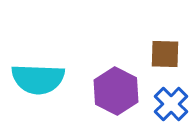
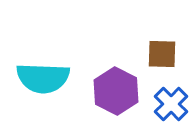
brown square: moved 3 px left
cyan semicircle: moved 5 px right, 1 px up
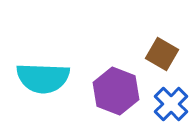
brown square: rotated 28 degrees clockwise
purple hexagon: rotated 6 degrees counterclockwise
